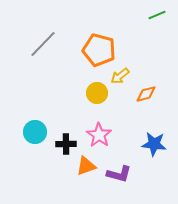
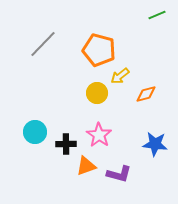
blue star: moved 1 px right
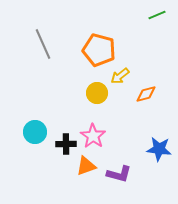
gray line: rotated 68 degrees counterclockwise
pink star: moved 6 px left, 1 px down
blue star: moved 4 px right, 5 px down
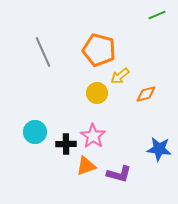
gray line: moved 8 px down
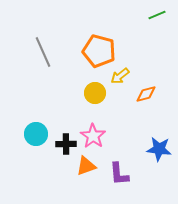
orange pentagon: moved 1 px down
yellow circle: moved 2 px left
cyan circle: moved 1 px right, 2 px down
purple L-shape: rotated 70 degrees clockwise
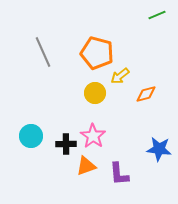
orange pentagon: moved 2 px left, 2 px down
cyan circle: moved 5 px left, 2 px down
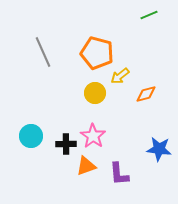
green line: moved 8 px left
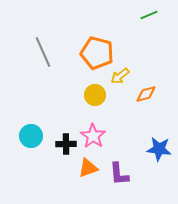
yellow circle: moved 2 px down
orange triangle: moved 2 px right, 2 px down
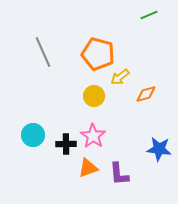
orange pentagon: moved 1 px right, 1 px down
yellow arrow: moved 1 px down
yellow circle: moved 1 px left, 1 px down
cyan circle: moved 2 px right, 1 px up
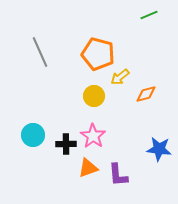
gray line: moved 3 px left
purple L-shape: moved 1 px left, 1 px down
